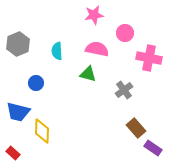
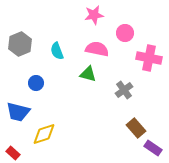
gray hexagon: moved 2 px right
cyan semicircle: rotated 18 degrees counterclockwise
yellow diamond: moved 2 px right, 3 px down; rotated 70 degrees clockwise
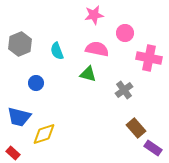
blue trapezoid: moved 1 px right, 5 px down
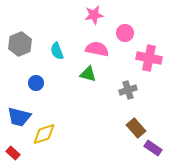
gray cross: moved 4 px right; rotated 18 degrees clockwise
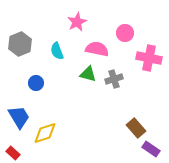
pink star: moved 17 px left, 7 px down; rotated 18 degrees counterclockwise
gray cross: moved 14 px left, 11 px up
blue trapezoid: rotated 135 degrees counterclockwise
yellow diamond: moved 1 px right, 1 px up
purple rectangle: moved 2 px left, 1 px down
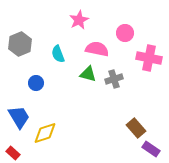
pink star: moved 2 px right, 2 px up
cyan semicircle: moved 1 px right, 3 px down
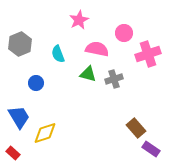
pink circle: moved 1 px left
pink cross: moved 1 px left, 4 px up; rotated 30 degrees counterclockwise
